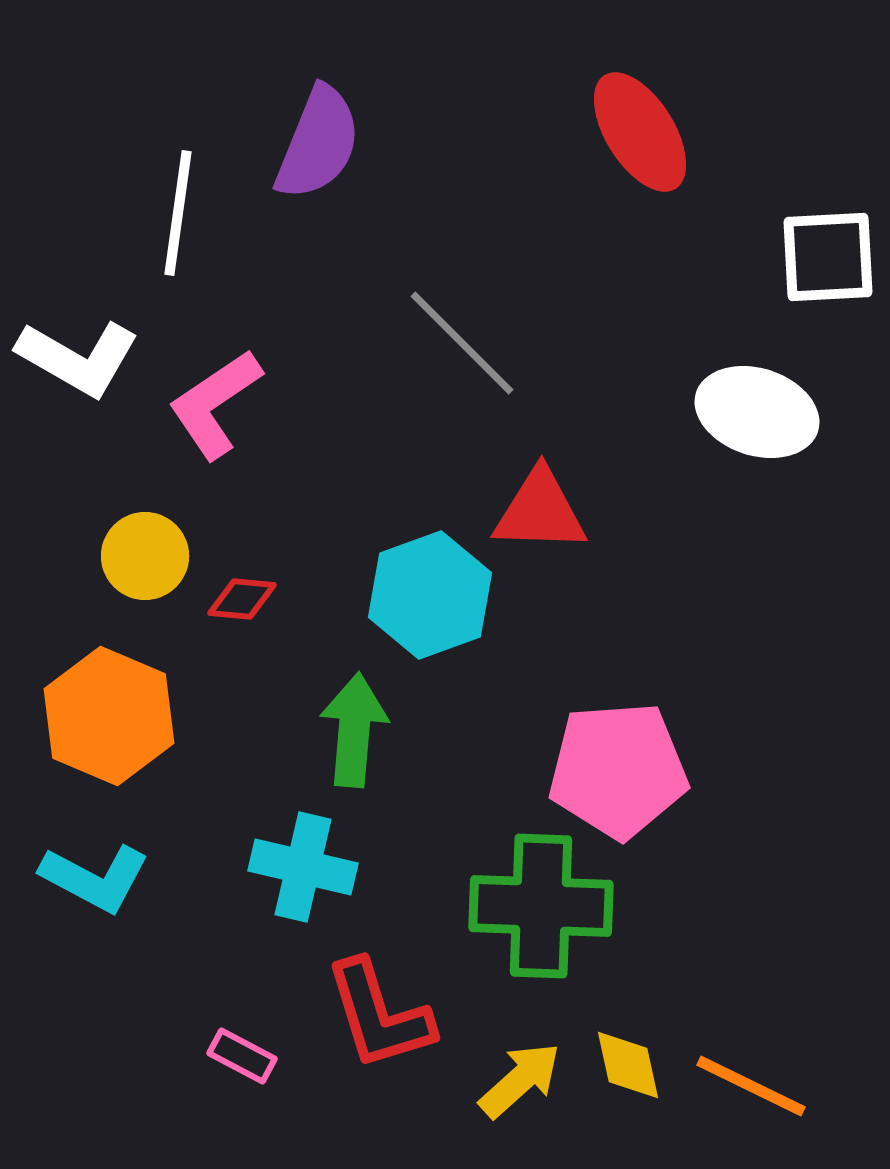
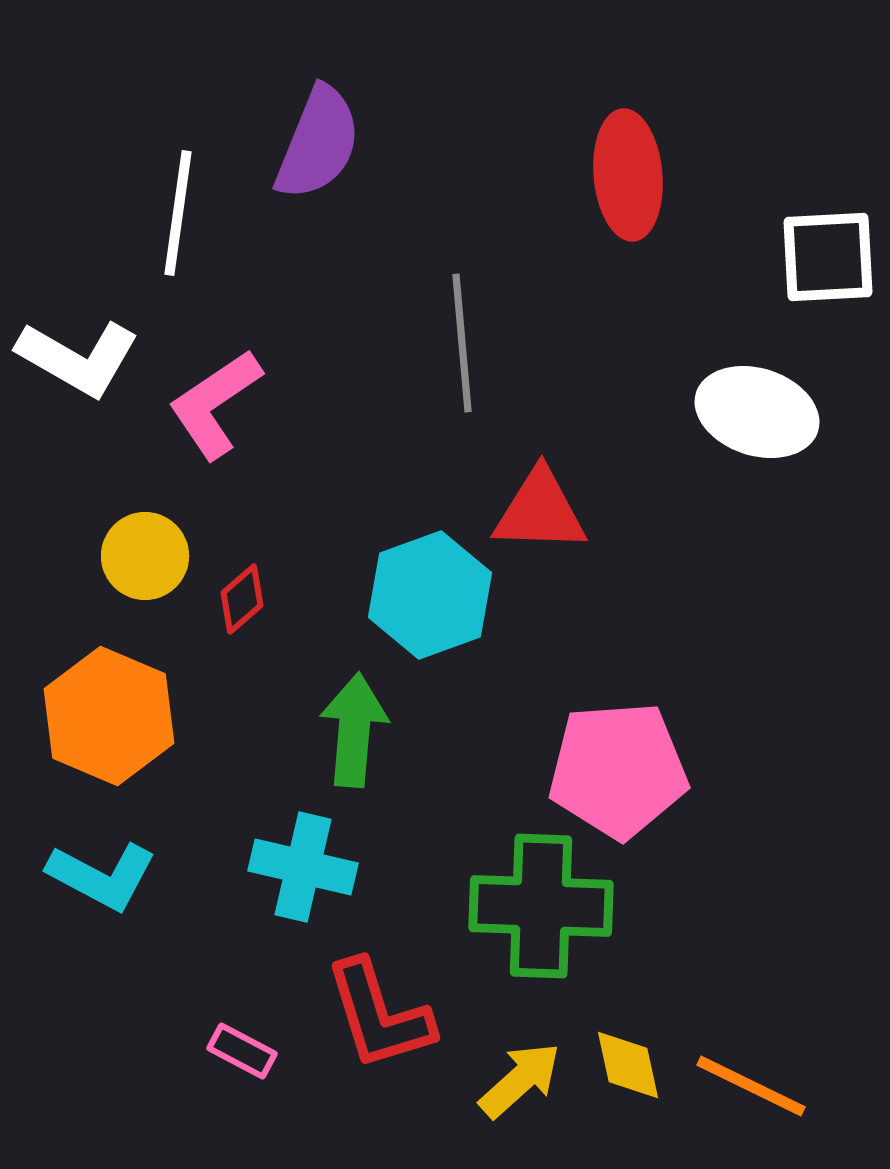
red ellipse: moved 12 px left, 43 px down; rotated 27 degrees clockwise
gray line: rotated 40 degrees clockwise
red diamond: rotated 46 degrees counterclockwise
cyan L-shape: moved 7 px right, 2 px up
pink rectangle: moved 5 px up
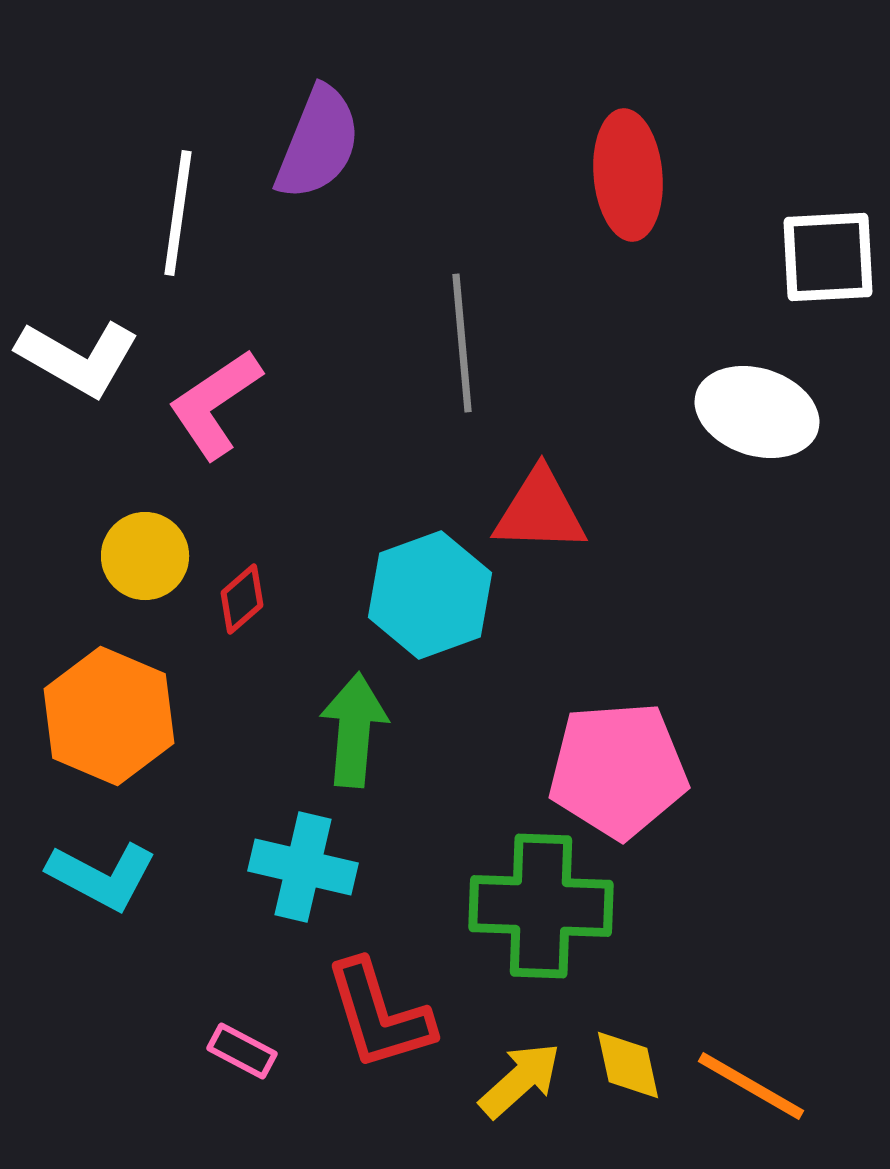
orange line: rotated 4 degrees clockwise
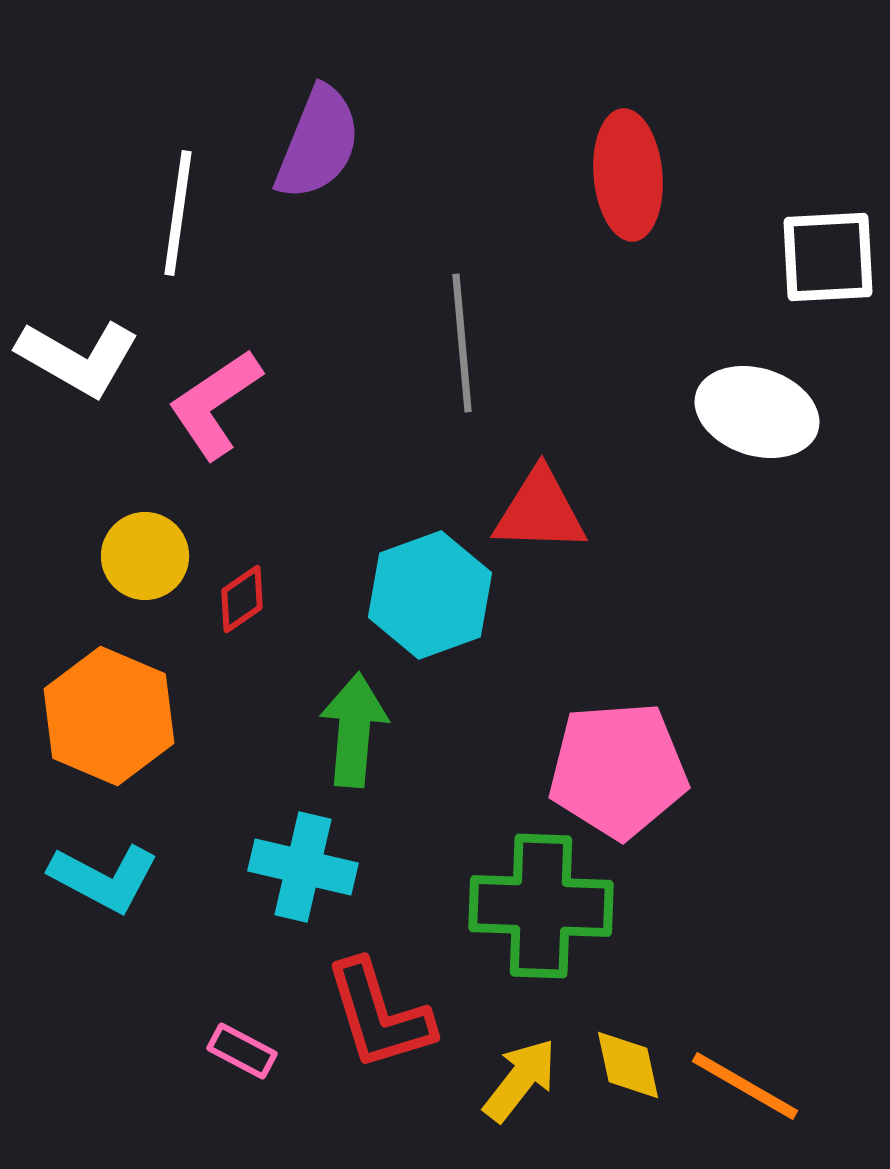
red diamond: rotated 6 degrees clockwise
cyan L-shape: moved 2 px right, 2 px down
yellow arrow: rotated 10 degrees counterclockwise
orange line: moved 6 px left
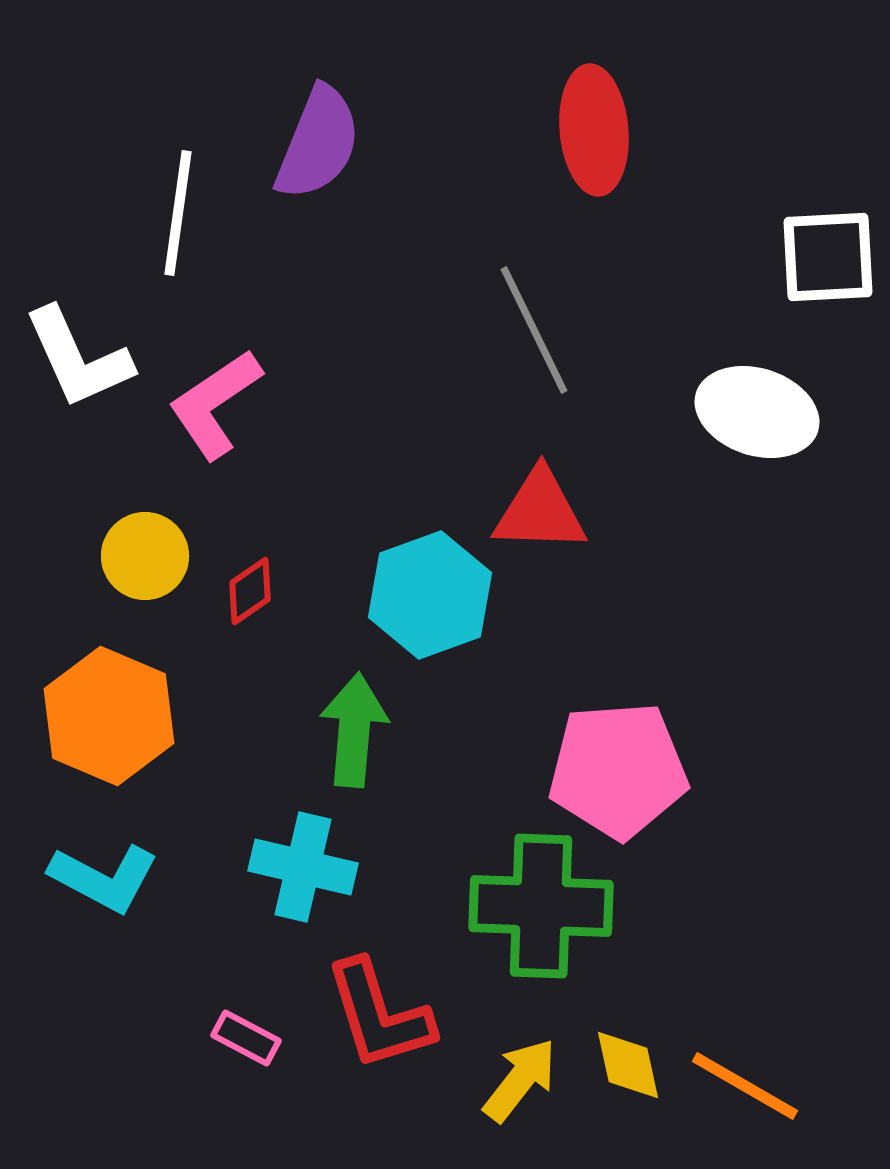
red ellipse: moved 34 px left, 45 px up
gray line: moved 72 px right, 13 px up; rotated 21 degrees counterclockwise
white L-shape: rotated 36 degrees clockwise
red diamond: moved 8 px right, 8 px up
pink rectangle: moved 4 px right, 13 px up
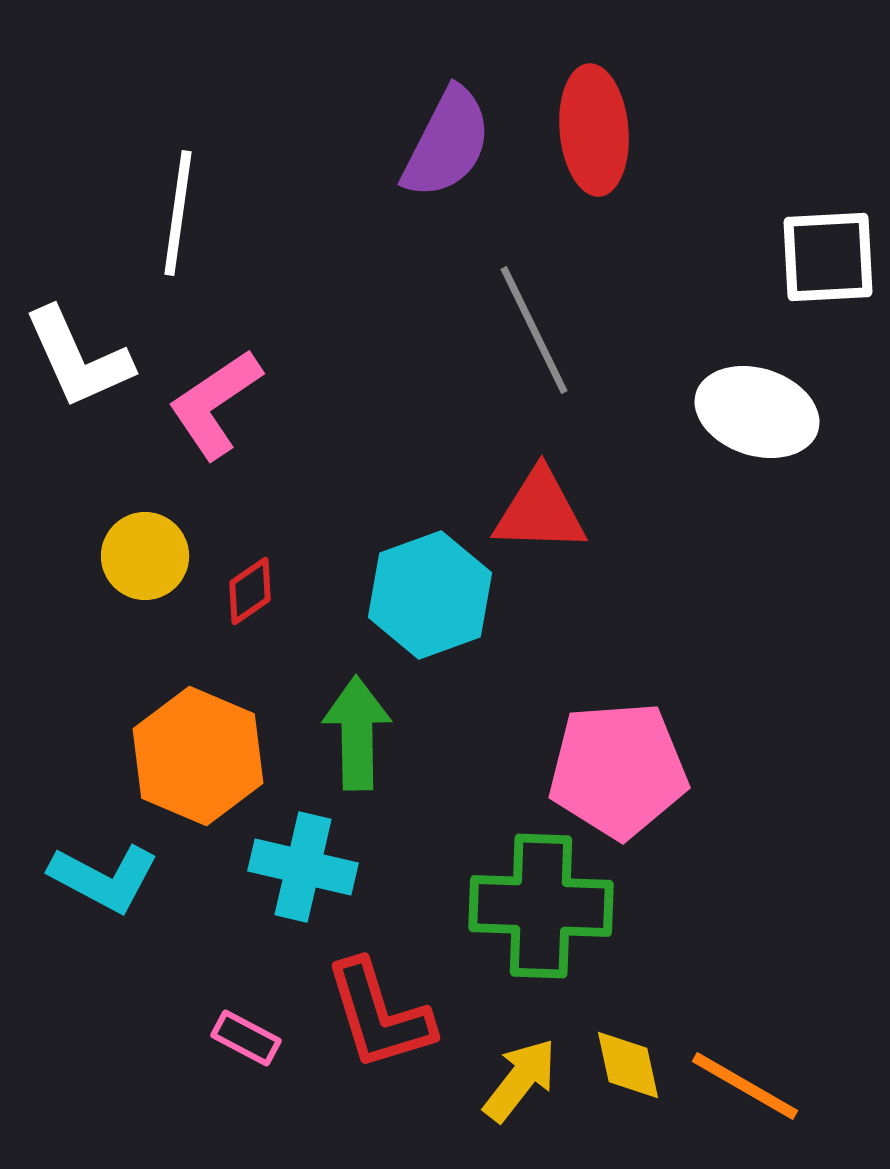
purple semicircle: moved 129 px right; rotated 5 degrees clockwise
orange hexagon: moved 89 px right, 40 px down
green arrow: moved 3 px right, 3 px down; rotated 6 degrees counterclockwise
